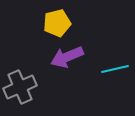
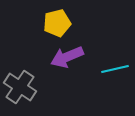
gray cross: rotated 32 degrees counterclockwise
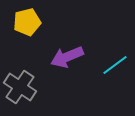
yellow pentagon: moved 30 px left, 1 px up
cyan line: moved 4 px up; rotated 24 degrees counterclockwise
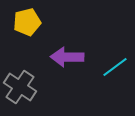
purple arrow: rotated 24 degrees clockwise
cyan line: moved 2 px down
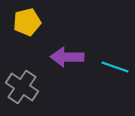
cyan line: rotated 56 degrees clockwise
gray cross: moved 2 px right
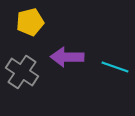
yellow pentagon: moved 3 px right
gray cross: moved 15 px up
